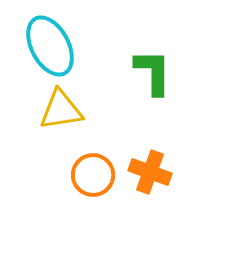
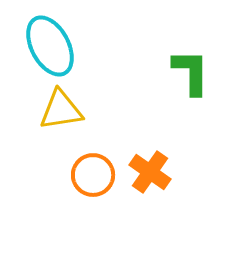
green L-shape: moved 38 px right
orange cross: rotated 15 degrees clockwise
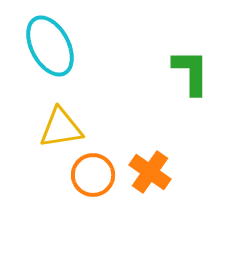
yellow triangle: moved 18 px down
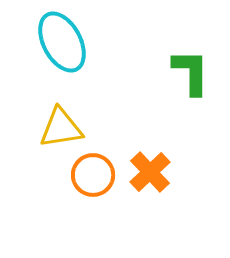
cyan ellipse: moved 12 px right, 4 px up
orange cross: rotated 12 degrees clockwise
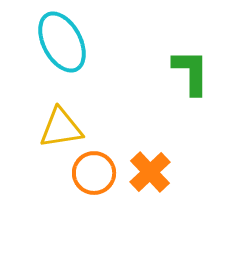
orange circle: moved 1 px right, 2 px up
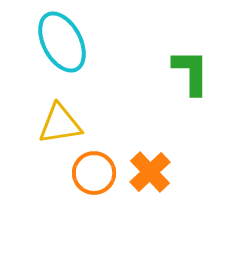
yellow triangle: moved 1 px left, 4 px up
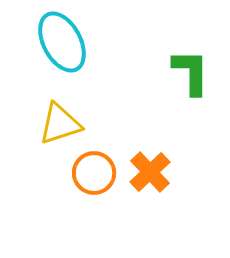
yellow triangle: rotated 9 degrees counterclockwise
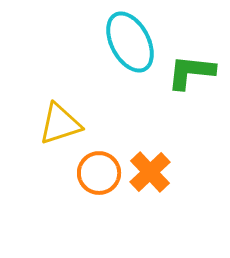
cyan ellipse: moved 68 px right
green L-shape: rotated 84 degrees counterclockwise
orange circle: moved 5 px right
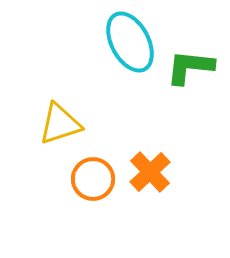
green L-shape: moved 1 px left, 5 px up
orange circle: moved 6 px left, 6 px down
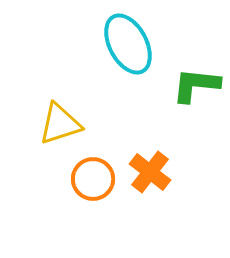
cyan ellipse: moved 2 px left, 2 px down
green L-shape: moved 6 px right, 18 px down
orange cross: rotated 9 degrees counterclockwise
